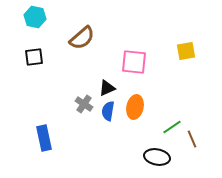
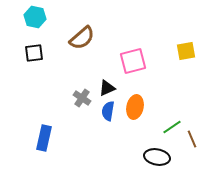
black square: moved 4 px up
pink square: moved 1 px left, 1 px up; rotated 20 degrees counterclockwise
gray cross: moved 2 px left, 6 px up
blue rectangle: rotated 25 degrees clockwise
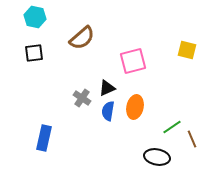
yellow square: moved 1 px right, 1 px up; rotated 24 degrees clockwise
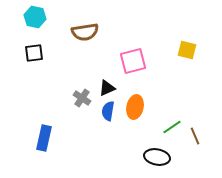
brown semicircle: moved 3 px right, 6 px up; rotated 32 degrees clockwise
brown line: moved 3 px right, 3 px up
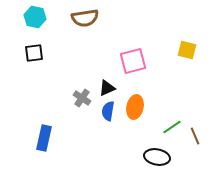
brown semicircle: moved 14 px up
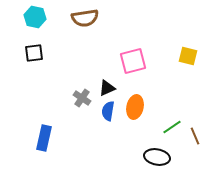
yellow square: moved 1 px right, 6 px down
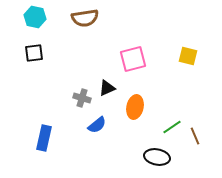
pink square: moved 2 px up
gray cross: rotated 18 degrees counterclockwise
blue semicircle: moved 11 px left, 14 px down; rotated 138 degrees counterclockwise
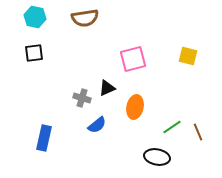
brown line: moved 3 px right, 4 px up
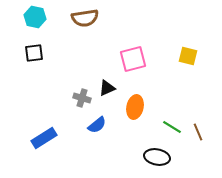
green line: rotated 66 degrees clockwise
blue rectangle: rotated 45 degrees clockwise
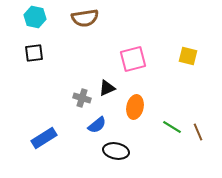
black ellipse: moved 41 px left, 6 px up
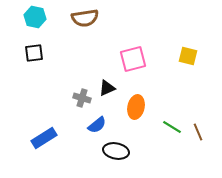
orange ellipse: moved 1 px right
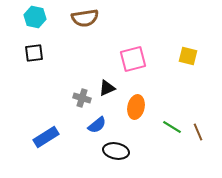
blue rectangle: moved 2 px right, 1 px up
